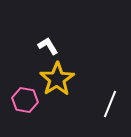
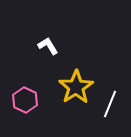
yellow star: moved 19 px right, 8 px down
pink hexagon: rotated 15 degrees clockwise
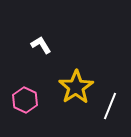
white L-shape: moved 7 px left, 1 px up
white line: moved 2 px down
